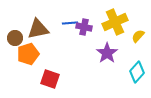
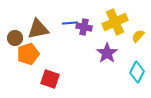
cyan diamond: rotated 15 degrees counterclockwise
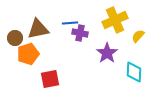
yellow cross: moved 2 px up
purple cross: moved 4 px left, 6 px down
cyan diamond: moved 3 px left; rotated 25 degrees counterclockwise
red square: rotated 30 degrees counterclockwise
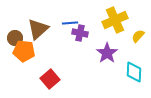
brown triangle: rotated 30 degrees counterclockwise
orange pentagon: moved 4 px left, 3 px up; rotated 25 degrees clockwise
red square: rotated 30 degrees counterclockwise
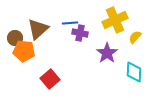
yellow semicircle: moved 3 px left, 1 px down
